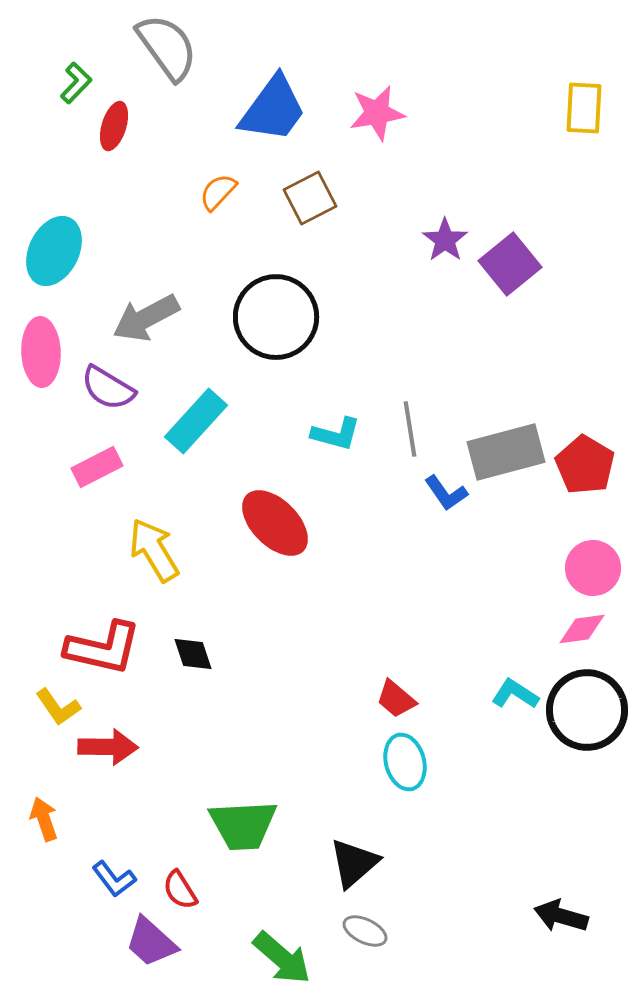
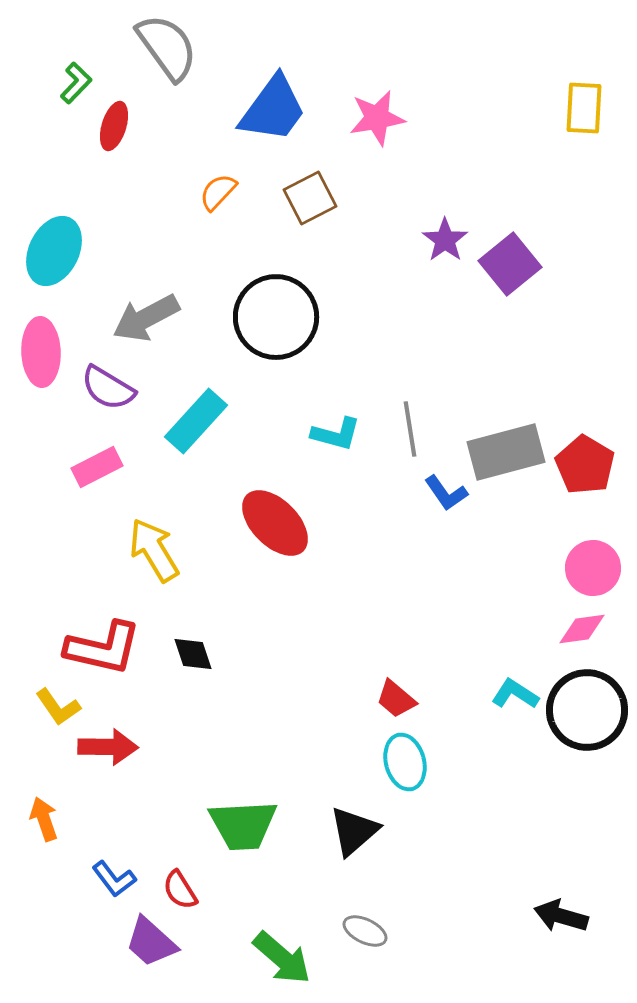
pink star at (377, 113): moved 5 px down
black triangle at (354, 863): moved 32 px up
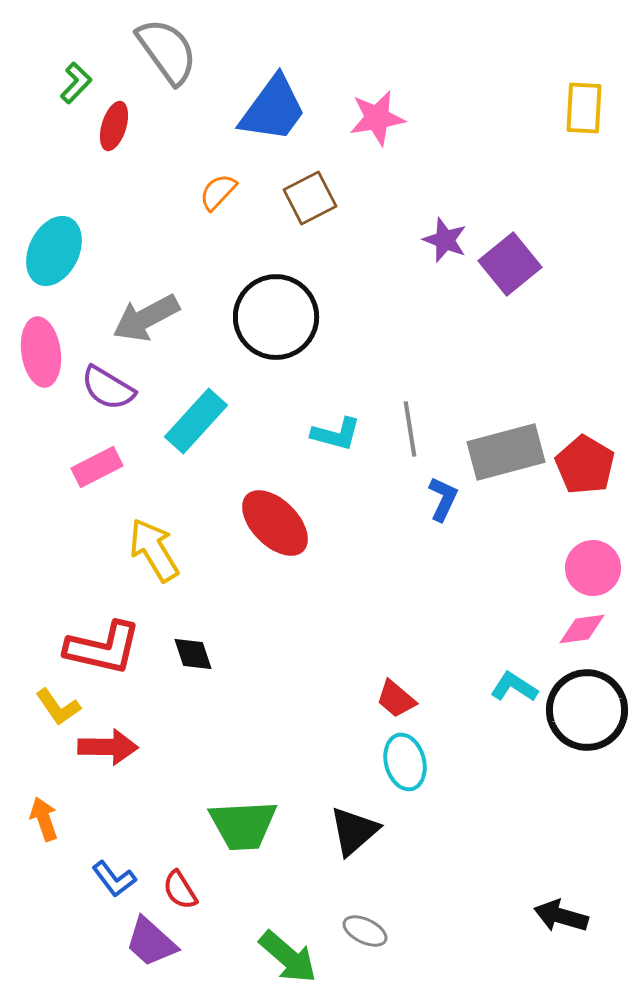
gray semicircle at (167, 47): moved 4 px down
purple star at (445, 240): rotated 15 degrees counterclockwise
pink ellipse at (41, 352): rotated 6 degrees counterclockwise
blue L-shape at (446, 493): moved 3 px left, 6 px down; rotated 120 degrees counterclockwise
cyan L-shape at (515, 694): moved 1 px left, 7 px up
green arrow at (282, 958): moved 6 px right, 1 px up
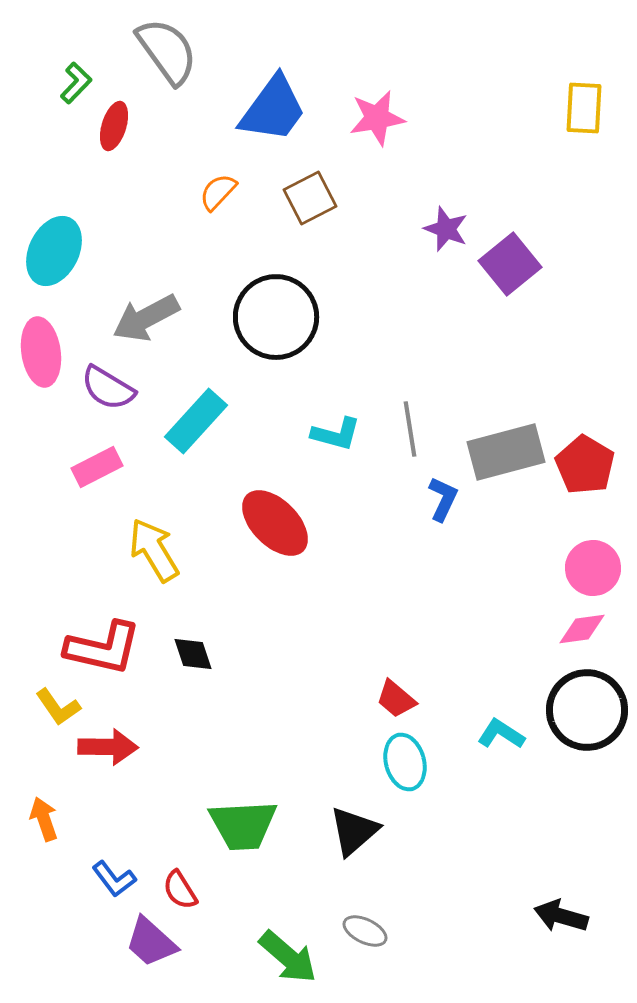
purple star at (445, 240): moved 1 px right, 11 px up
cyan L-shape at (514, 687): moved 13 px left, 47 px down
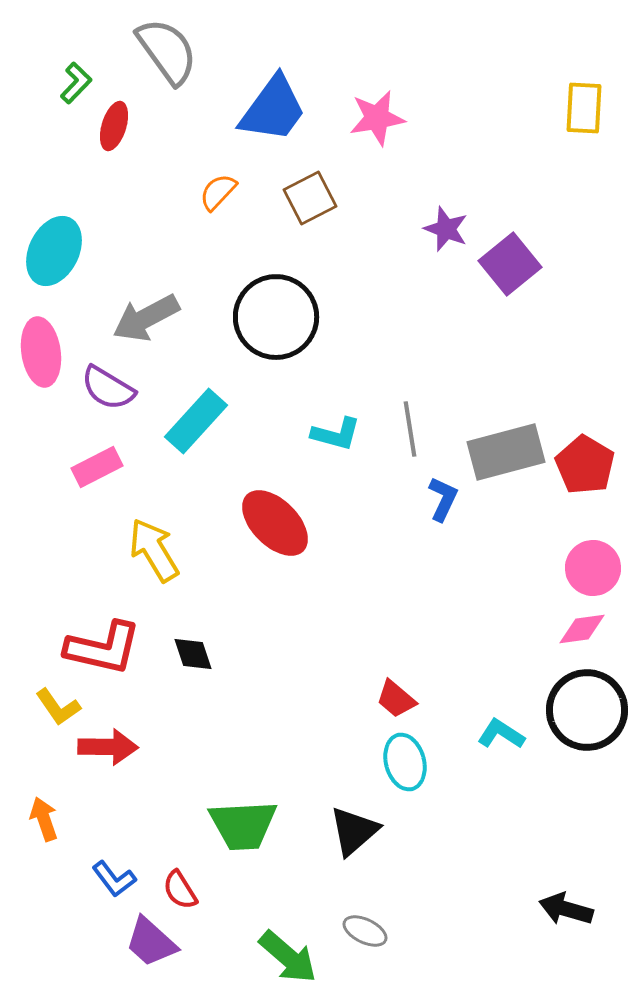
black arrow at (561, 916): moved 5 px right, 7 px up
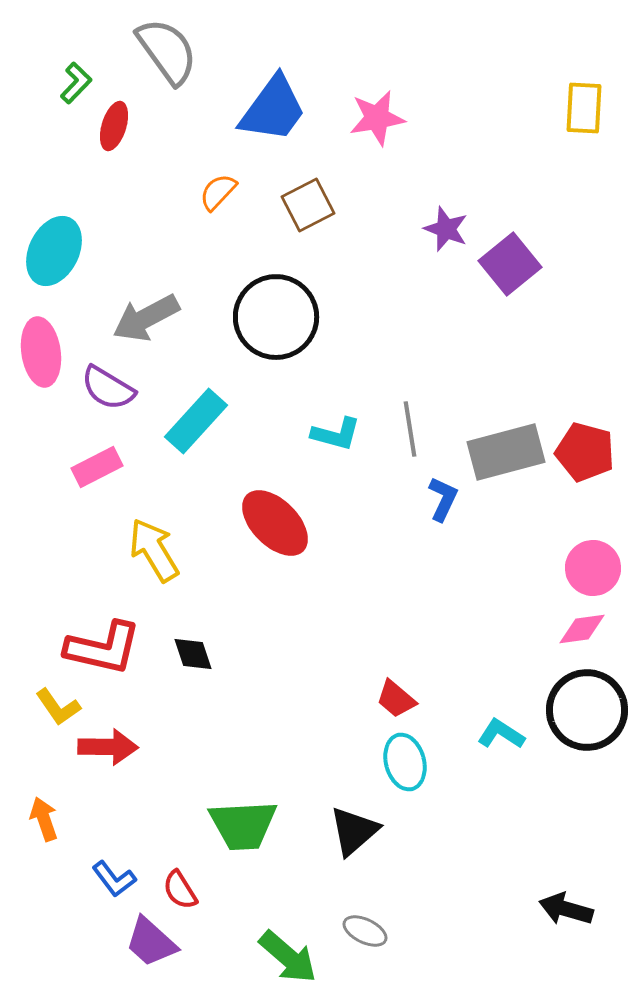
brown square at (310, 198): moved 2 px left, 7 px down
red pentagon at (585, 465): moved 13 px up; rotated 16 degrees counterclockwise
